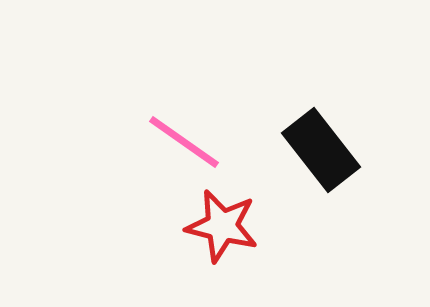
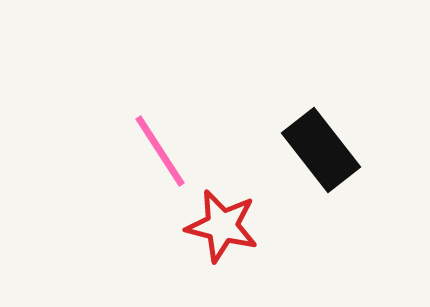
pink line: moved 24 px left, 9 px down; rotated 22 degrees clockwise
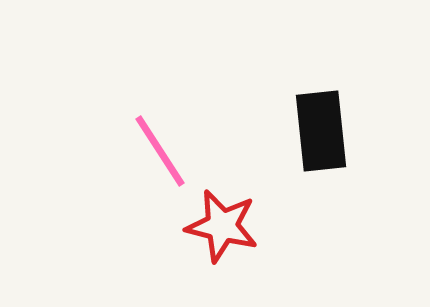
black rectangle: moved 19 px up; rotated 32 degrees clockwise
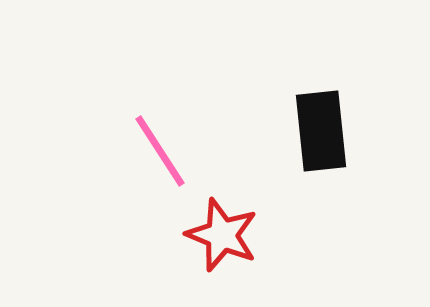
red star: moved 9 px down; rotated 8 degrees clockwise
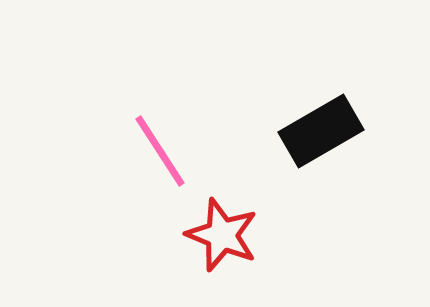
black rectangle: rotated 66 degrees clockwise
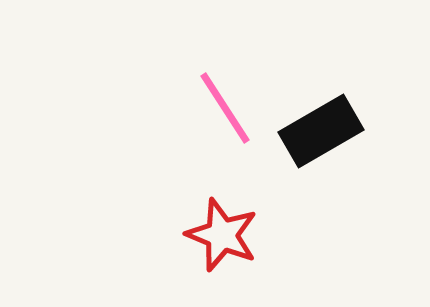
pink line: moved 65 px right, 43 px up
